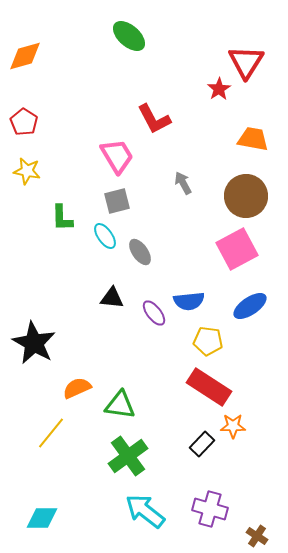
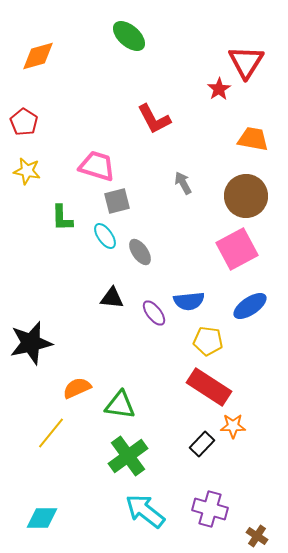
orange diamond: moved 13 px right
pink trapezoid: moved 20 px left, 10 px down; rotated 42 degrees counterclockwise
black star: moved 3 px left; rotated 30 degrees clockwise
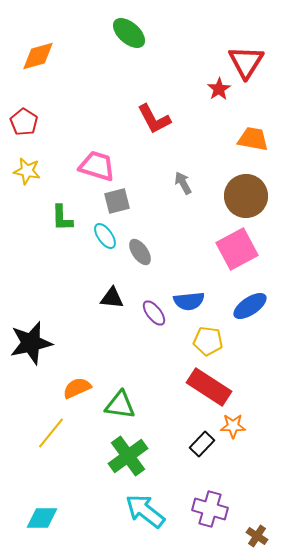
green ellipse: moved 3 px up
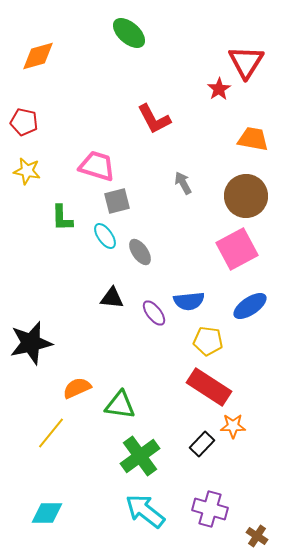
red pentagon: rotated 20 degrees counterclockwise
green cross: moved 12 px right
cyan diamond: moved 5 px right, 5 px up
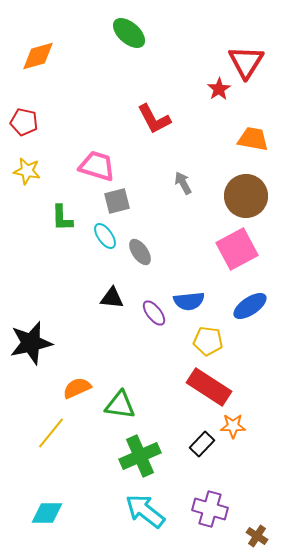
green cross: rotated 12 degrees clockwise
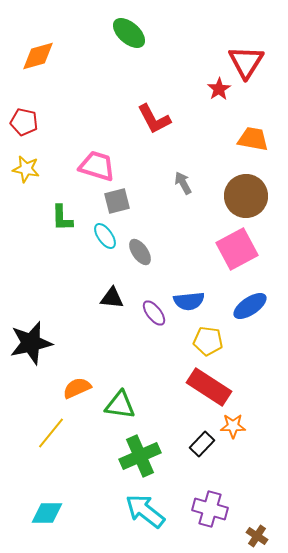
yellow star: moved 1 px left, 2 px up
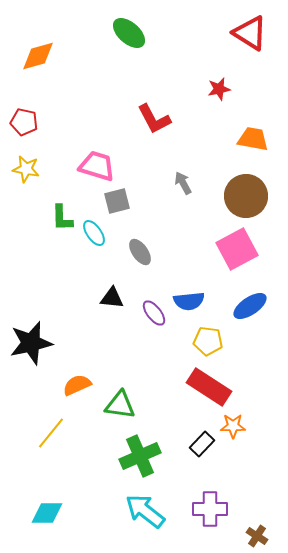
red triangle: moved 4 px right, 29 px up; rotated 30 degrees counterclockwise
red star: rotated 20 degrees clockwise
cyan ellipse: moved 11 px left, 3 px up
orange semicircle: moved 3 px up
purple cross: rotated 16 degrees counterclockwise
